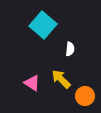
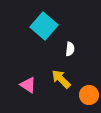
cyan square: moved 1 px right, 1 px down
pink triangle: moved 4 px left, 2 px down
orange circle: moved 4 px right, 1 px up
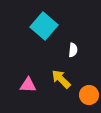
white semicircle: moved 3 px right, 1 px down
pink triangle: rotated 30 degrees counterclockwise
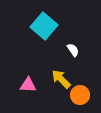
white semicircle: rotated 40 degrees counterclockwise
orange circle: moved 9 px left
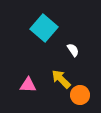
cyan square: moved 2 px down
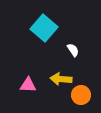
yellow arrow: rotated 40 degrees counterclockwise
orange circle: moved 1 px right
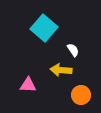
yellow arrow: moved 9 px up
